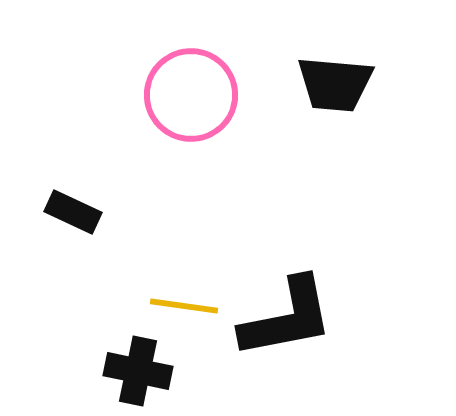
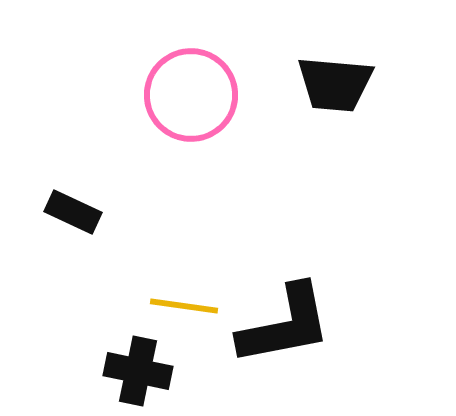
black L-shape: moved 2 px left, 7 px down
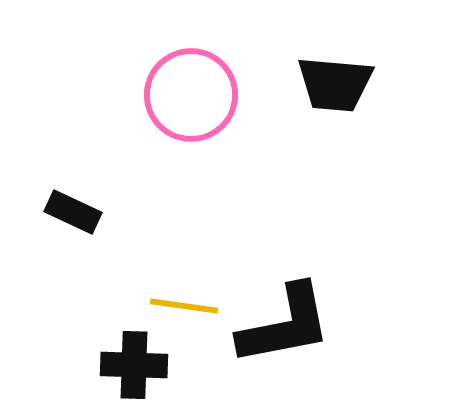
black cross: moved 4 px left, 6 px up; rotated 10 degrees counterclockwise
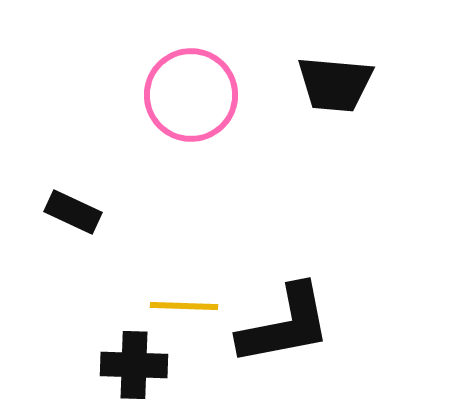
yellow line: rotated 6 degrees counterclockwise
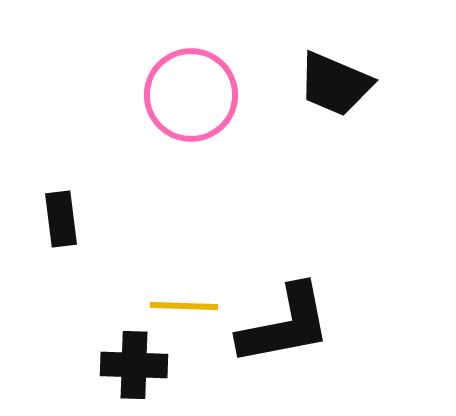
black trapezoid: rotated 18 degrees clockwise
black rectangle: moved 12 px left, 7 px down; rotated 58 degrees clockwise
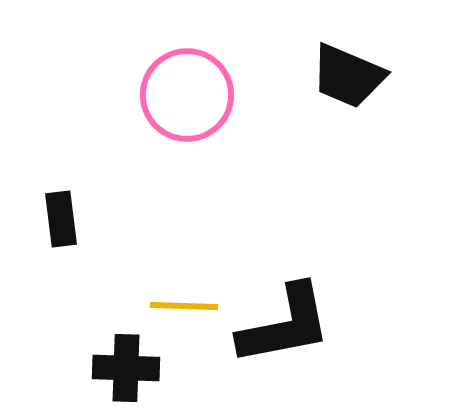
black trapezoid: moved 13 px right, 8 px up
pink circle: moved 4 px left
black cross: moved 8 px left, 3 px down
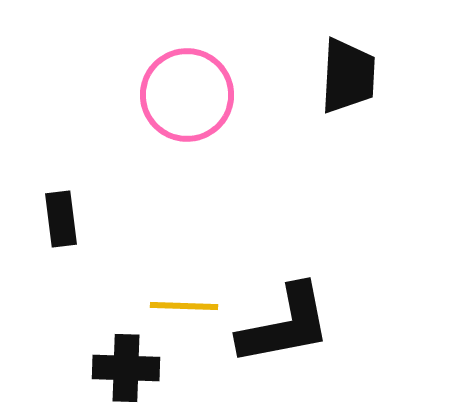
black trapezoid: rotated 110 degrees counterclockwise
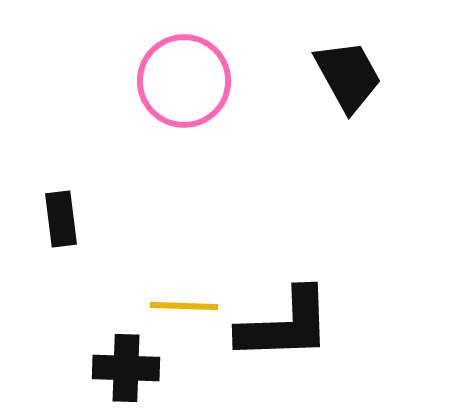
black trapezoid: rotated 32 degrees counterclockwise
pink circle: moved 3 px left, 14 px up
black L-shape: rotated 9 degrees clockwise
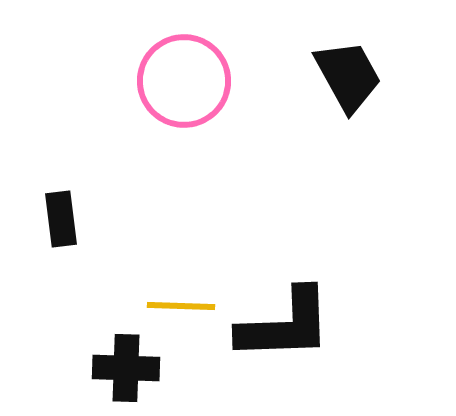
yellow line: moved 3 px left
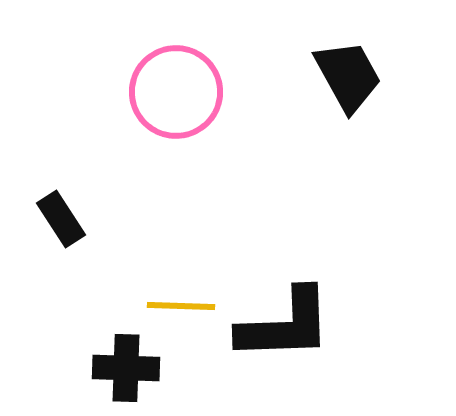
pink circle: moved 8 px left, 11 px down
black rectangle: rotated 26 degrees counterclockwise
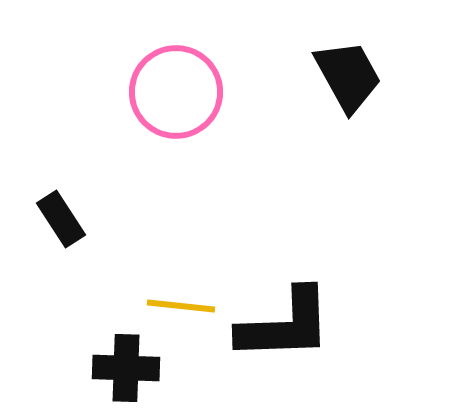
yellow line: rotated 4 degrees clockwise
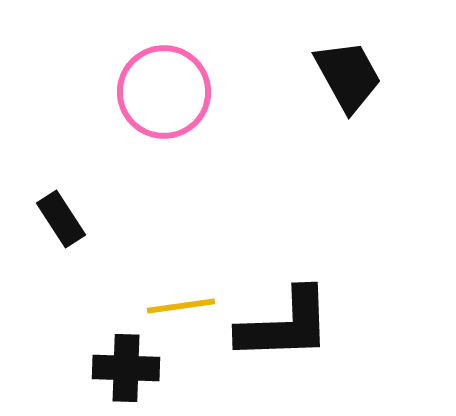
pink circle: moved 12 px left
yellow line: rotated 14 degrees counterclockwise
